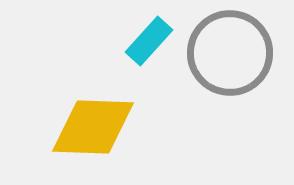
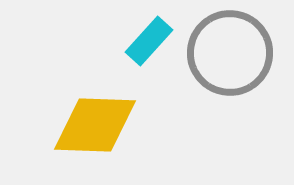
yellow diamond: moved 2 px right, 2 px up
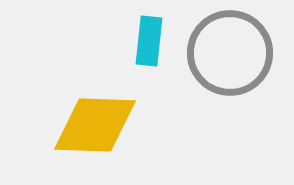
cyan rectangle: rotated 36 degrees counterclockwise
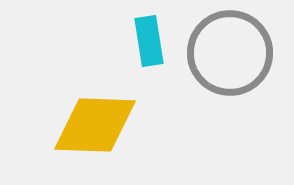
cyan rectangle: rotated 15 degrees counterclockwise
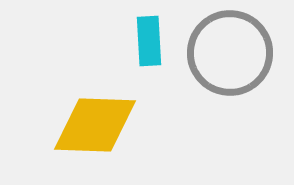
cyan rectangle: rotated 6 degrees clockwise
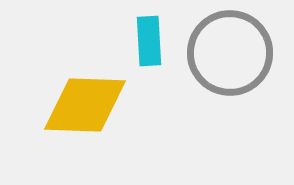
yellow diamond: moved 10 px left, 20 px up
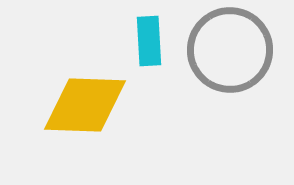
gray circle: moved 3 px up
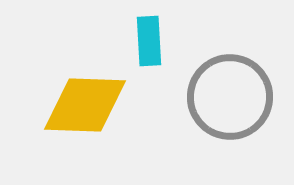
gray circle: moved 47 px down
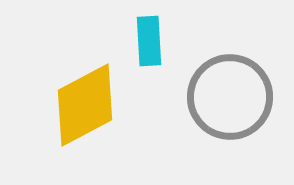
yellow diamond: rotated 30 degrees counterclockwise
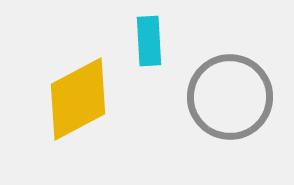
yellow diamond: moved 7 px left, 6 px up
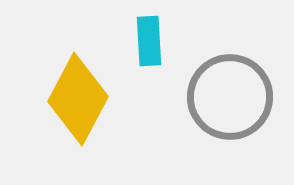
yellow diamond: rotated 34 degrees counterclockwise
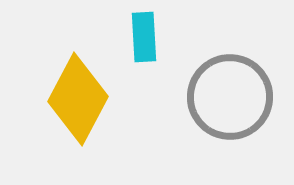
cyan rectangle: moved 5 px left, 4 px up
